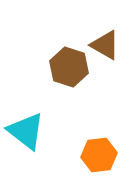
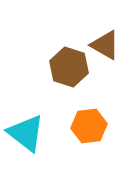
cyan triangle: moved 2 px down
orange hexagon: moved 10 px left, 29 px up
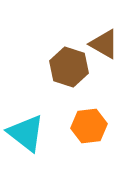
brown triangle: moved 1 px left, 1 px up
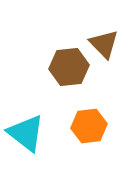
brown triangle: rotated 16 degrees clockwise
brown hexagon: rotated 24 degrees counterclockwise
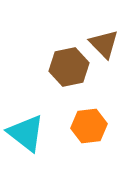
brown hexagon: rotated 6 degrees counterclockwise
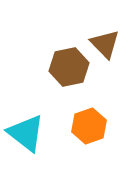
brown triangle: moved 1 px right
orange hexagon: rotated 12 degrees counterclockwise
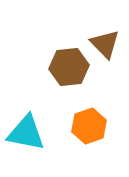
brown hexagon: rotated 6 degrees clockwise
cyan triangle: rotated 27 degrees counterclockwise
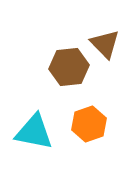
orange hexagon: moved 2 px up
cyan triangle: moved 8 px right, 1 px up
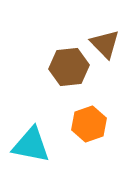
cyan triangle: moved 3 px left, 13 px down
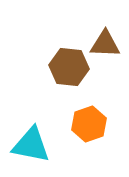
brown triangle: rotated 44 degrees counterclockwise
brown hexagon: rotated 12 degrees clockwise
